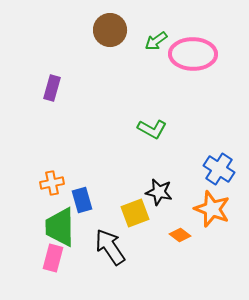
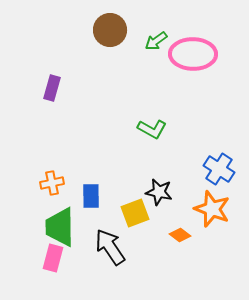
blue rectangle: moved 9 px right, 4 px up; rotated 15 degrees clockwise
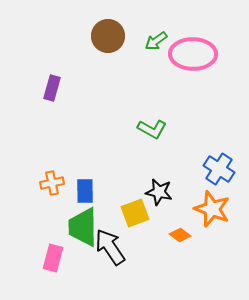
brown circle: moved 2 px left, 6 px down
blue rectangle: moved 6 px left, 5 px up
green trapezoid: moved 23 px right
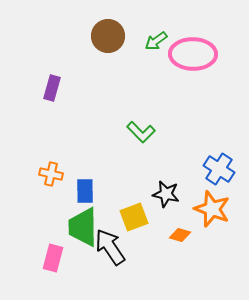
green L-shape: moved 11 px left, 3 px down; rotated 16 degrees clockwise
orange cross: moved 1 px left, 9 px up; rotated 25 degrees clockwise
black star: moved 7 px right, 2 px down
yellow square: moved 1 px left, 4 px down
orange diamond: rotated 20 degrees counterclockwise
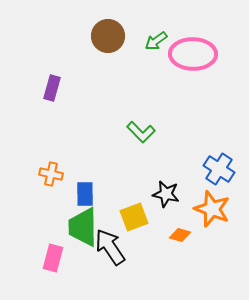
blue rectangle: moved 3 px down
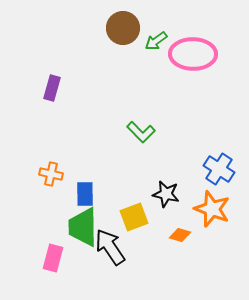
brown circle: moved 15 px right, 8 px up
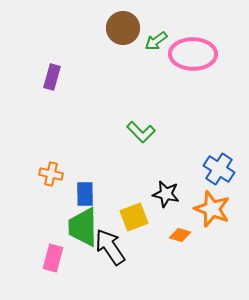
purple rectangle: moved 11 px up
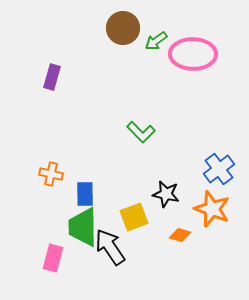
blue cross: rotated 20 degrees clockwise
